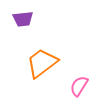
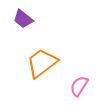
purple trapezoid: rotated 45 degrees clockwise
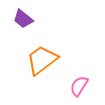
orange trapezoid: moved 3 px up
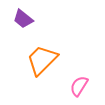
orange trapezoid: rotated 8 degrees counterclockwise
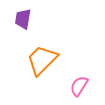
purple trapezoid: rotated 60 degrees clockwise
